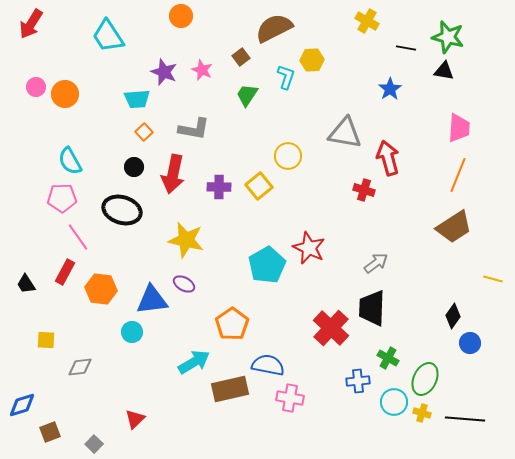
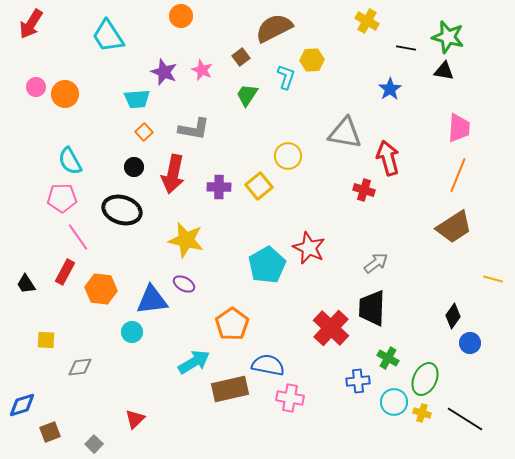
black line at (465, 419): rotated 27 degrees clockwise
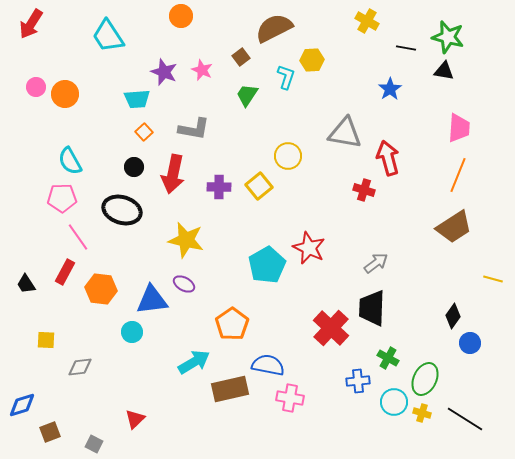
gray square at (94, 444): rotated 18 degrees counterclockwise
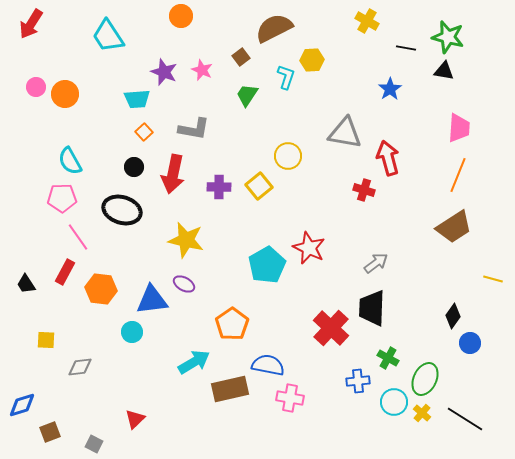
yellow cross at (422, 413): rotated 24 degrees clockwise
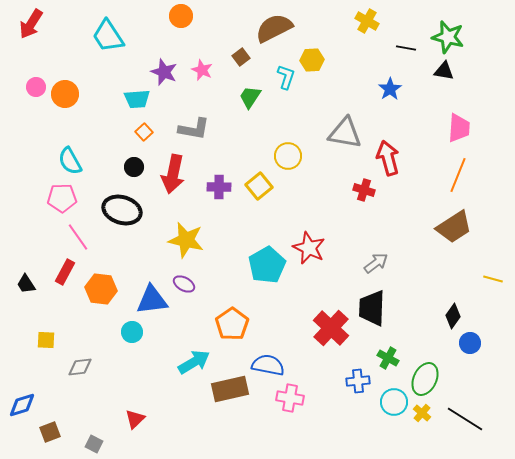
green trapezoid at (247, 95): moved 3 px right, 2 px down
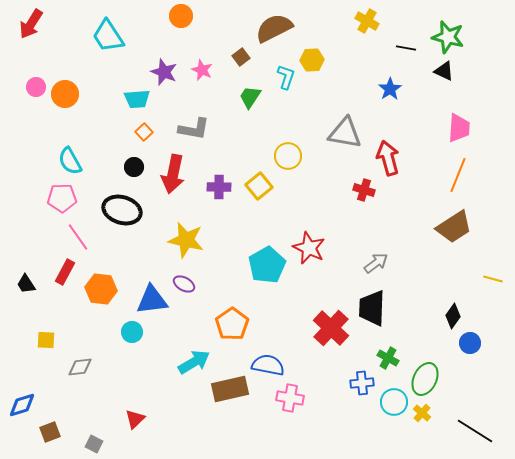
black triangle at (444, 71): rotated 15 degrees clockwise
blue cross at (358, 381): moved 4 px right, 2 px down
black line at (465, 419): moved 10 px right, 12 px down
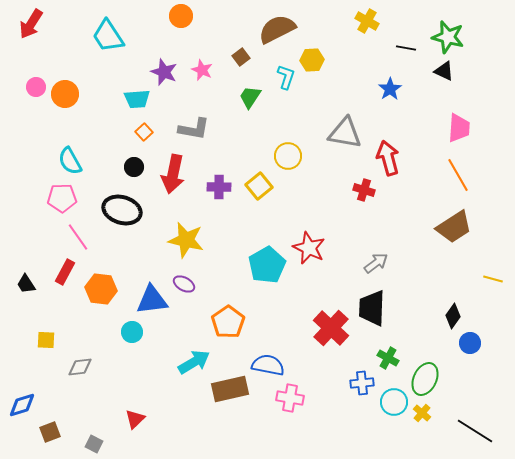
brown semicircle at (274, 28): moved 3 px right, 1 px down
orange line at (458, 175): rotated 52 degrees counterclockwise
orange pentagon at (232, 324): moved 4 px left, 2 px up
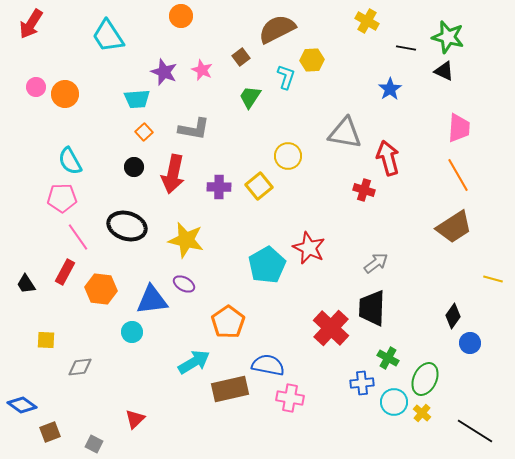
black ellipse at (122, 210): moved 5 px right, 16 px down
blue diamond at (22, 405): rotated 52 degrees clockwise
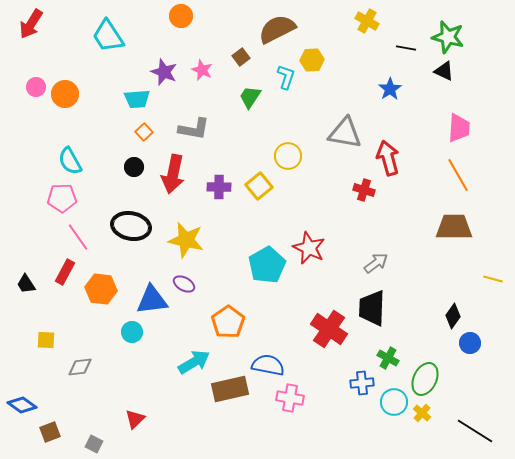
black ellipse at (127, 226): moved 4 px right; rotated 6 degrees counterclockwise
brown trapezoid at (454, 227): rotated 147 degrees counterclockwise
red cross at (331, 328): moved 2 px left, 1 px down; rotated 9 degrees counterclockwise
